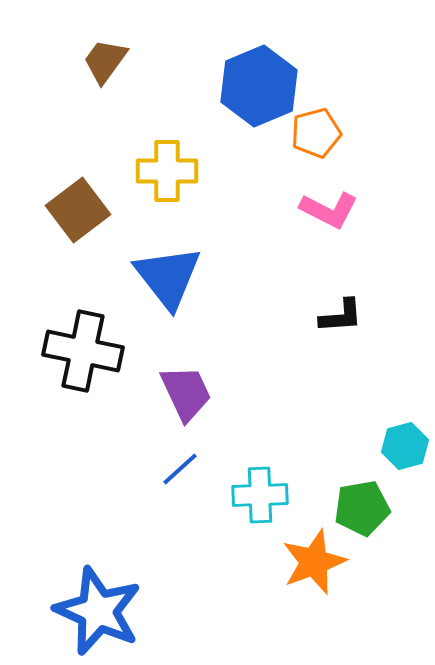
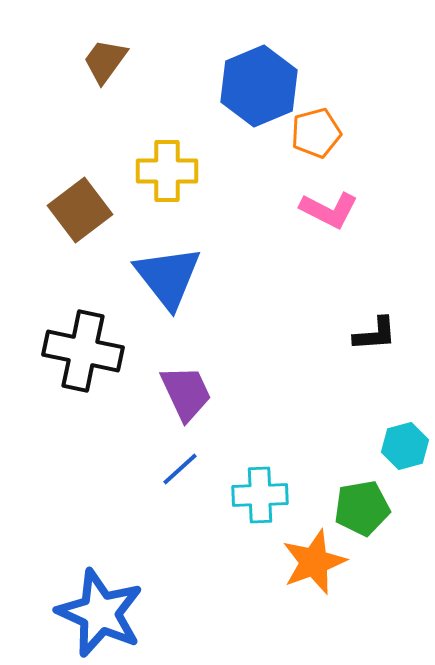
brown square: moved 2 px right
black L-shape: moved 34 px right, 18 px down
blue star: moved 2 px right, 2 px down
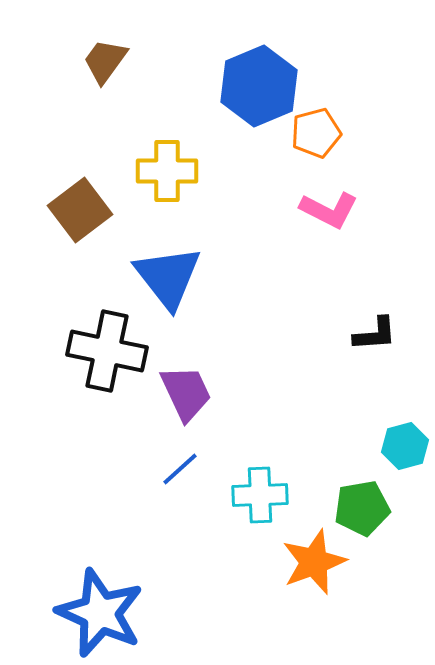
black cross: moved 24 px right
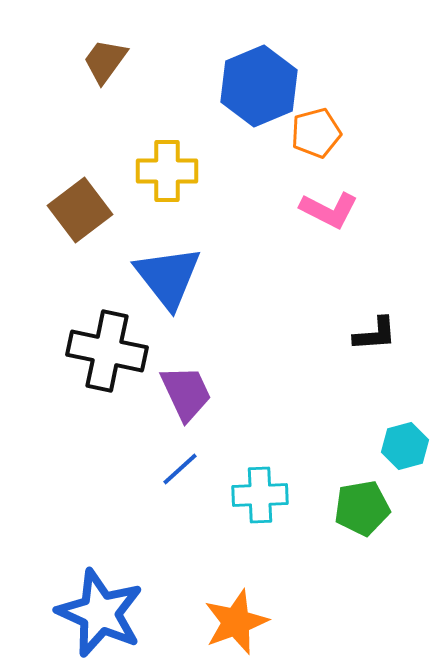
orange star: moved 78 px left, 60 px down
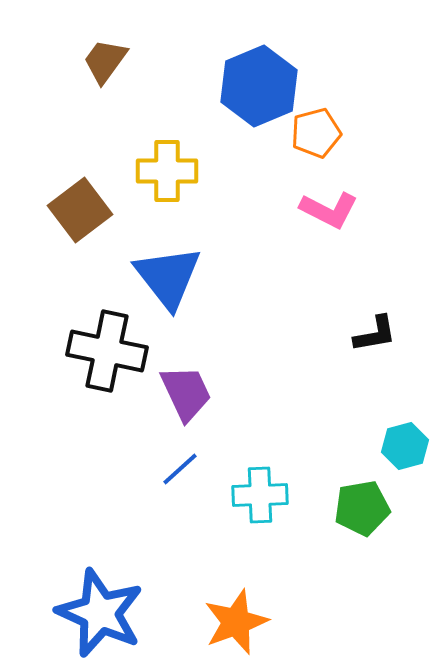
black L-shape: rotated 6 degrees counterclockwise
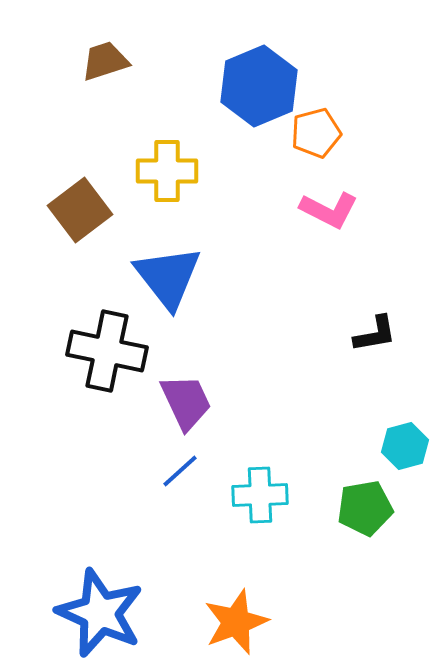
brown trapezoid: rotated 36 degrees clockwise
purple trapezoid: moved 9 px down
blue line: moved 2 px down
green pentagon: moved 3 px right
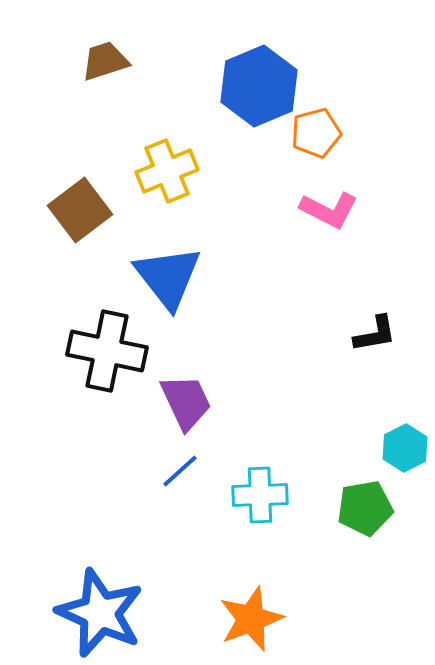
yellow cross: rotated 22 degrees counterclockwise
cyan hexagon: moved 2 px down; rotated 12 degrees counterclockwise
orange star: moved 15 px right, 3 px up
